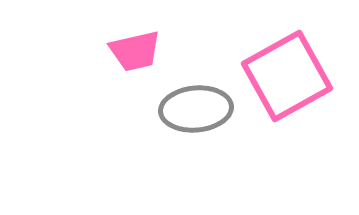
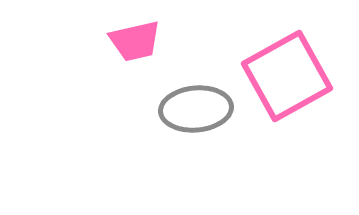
pink trapezoid: moved 10 px up
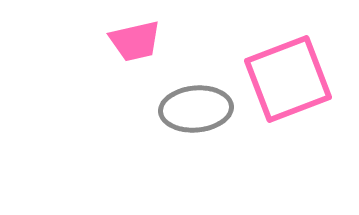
pink square: moved 1 px right, 3 px down; rotated 8 degrees clockwise
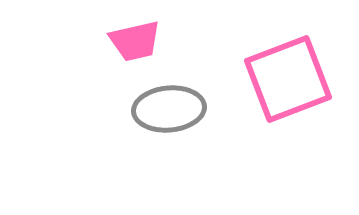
gray ellipse: moved 27 px left
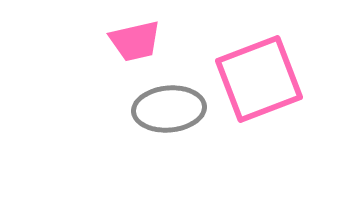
pink square: moved 29 px left
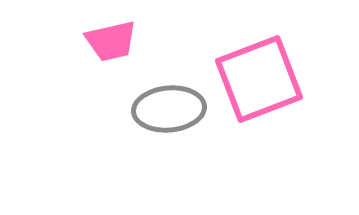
pink trapezoid: moved 24 px left
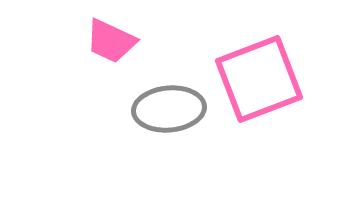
pink trapezoid: rotated 38 degrees clockwise
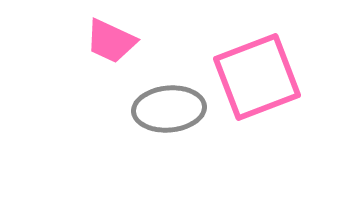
pink square: moved 2 px left, 2 px up
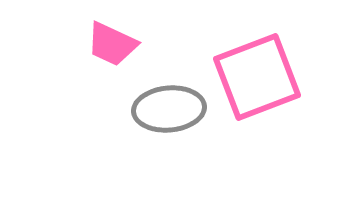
pink trapezoid: moved 1 px right, 3 px down
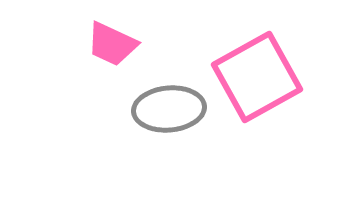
pink square: rotated 8 degrees counterclockwise
